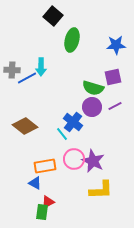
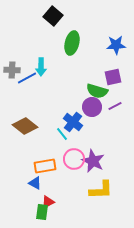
green ellipse: moved 3 px down
green semicircle: moved 4 px right, 3 px down
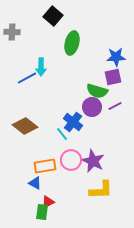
blue star: moved 12 px down
gray cross: moved 38 px up
pink circle: moved 3 px left, 1 px down
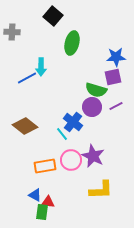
green semicircle: moved 1 px left, 1 px up
purple line: moved 1 px right
purple star: moved 5 px up
blue triangle: moved 12 px down
red triangle: rotated 32 degrees clockwise
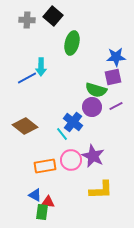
gray cross: moved 15 px right, 12 px up
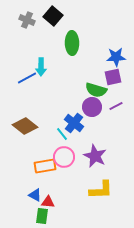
gray cross: rotated 21 degrees clockwise
green ellipse: rotated 15 degrees counterclockwise
blue cross: moved 1 px right, 1 px down
purple star: moved 2 px right
pink circle: moved 7 px left, 3 px up
green rectangle: moved 4 px down
